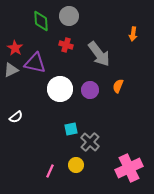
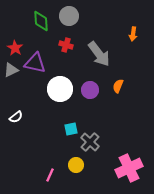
pink line: moved 4 px down
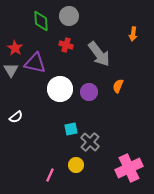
gray triangle: rotated 35 degrees counterclockwise
purple circle: moved 1 px left, 2 px down
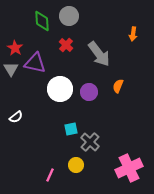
green diamond: moved 1 px right
red cross: rotated 24 degrees clockwise
gray triangle: moved 1 px up
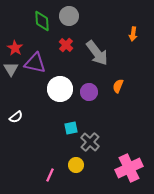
gray arrow: moved 2 px left, 1 px up
cyan square: moved 1 px up
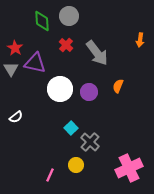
orange arrow: moved 7 px right, 6 px down
cyan square: rotated 32 degrees counterclockwise
